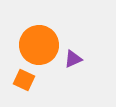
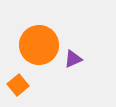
orange square: moved 6 px left, 5 px down; rotated 25 degrees clockwise
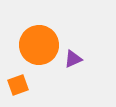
orange square: rotated 20 degrees clockwise
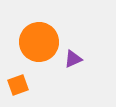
orange circle: moved 3 px up
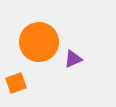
orange square: moved 2 px left, 2 px up
